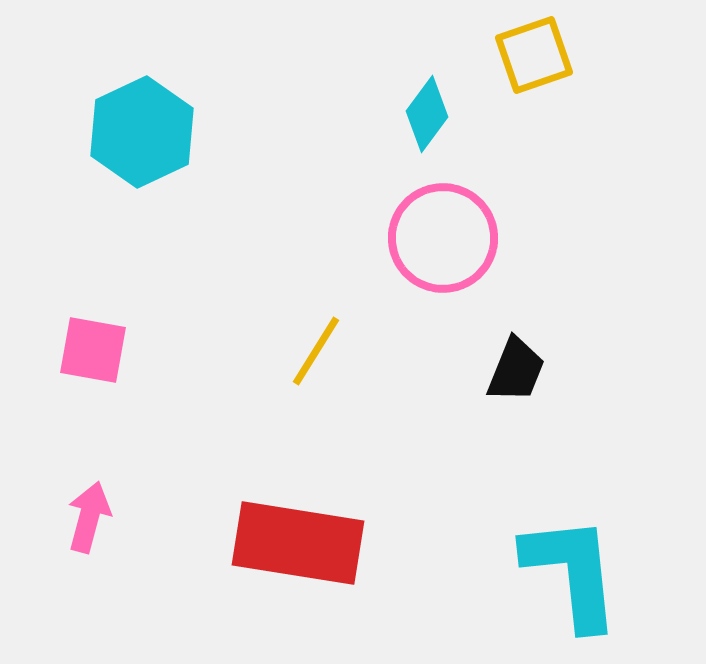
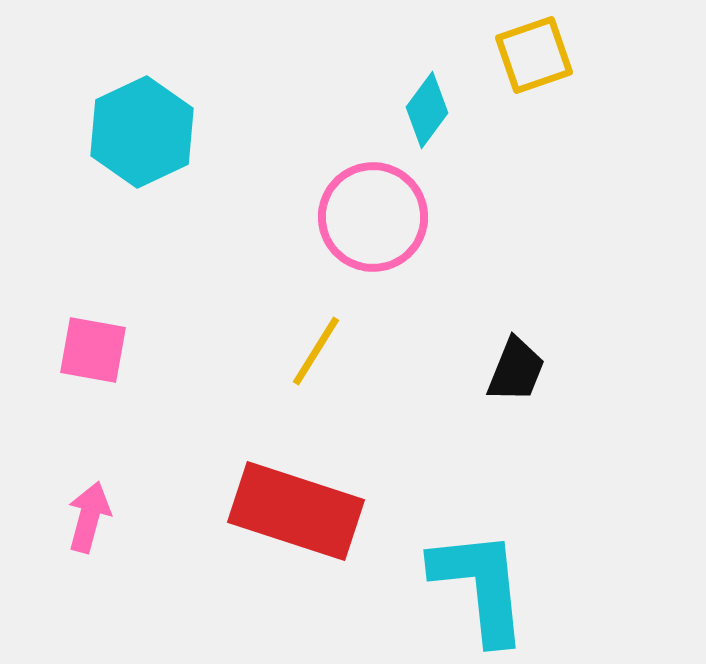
cyan diamond: moved 4 px up
pink circle: moved 70 px left, 21 px up
red rectangle: moved 2 px left, 32 px up; rotated 9 degrees clockwise
cyan L-shape: moved 92 px left, 14 px down
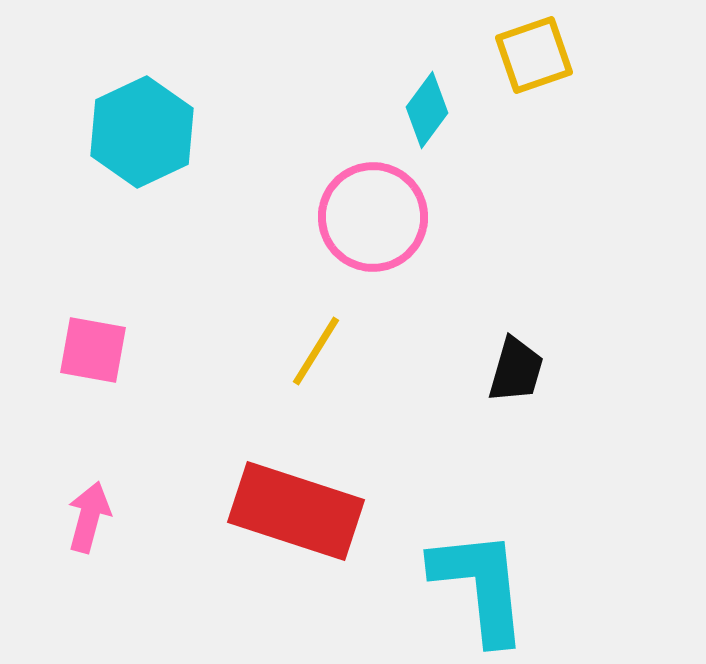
black trapezoid: rotated 6 degrees counterclockwise
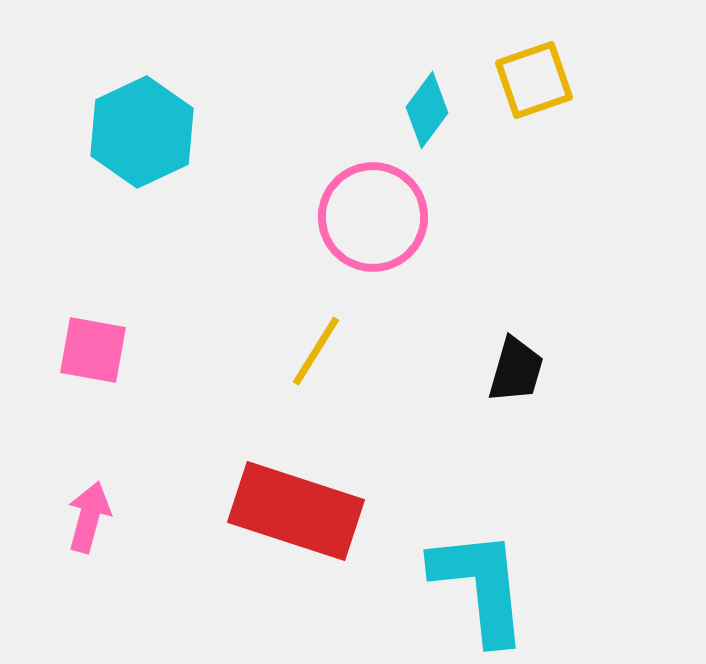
yellow square: moved 25 px down
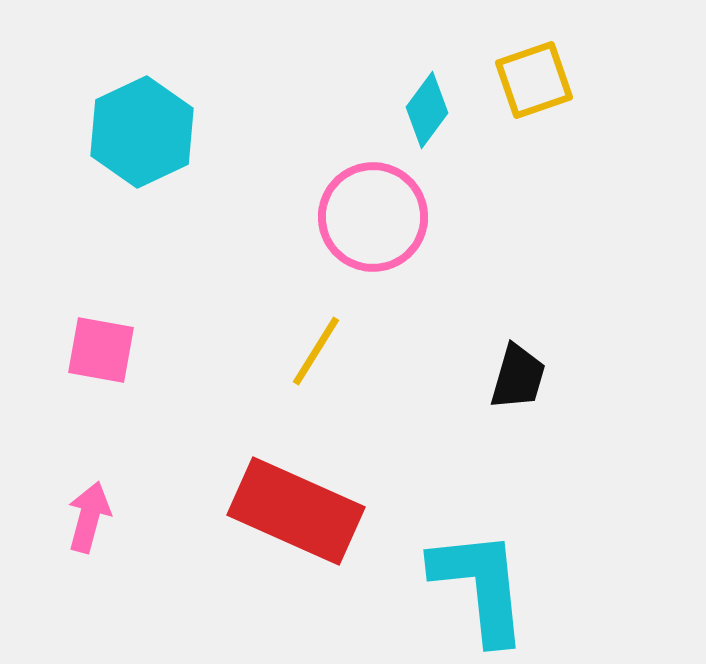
pink square: moved 8 px right
black trapezoid: moved 2 px right, 7 px down
red rectangle: rotated 6 degrees clockwise
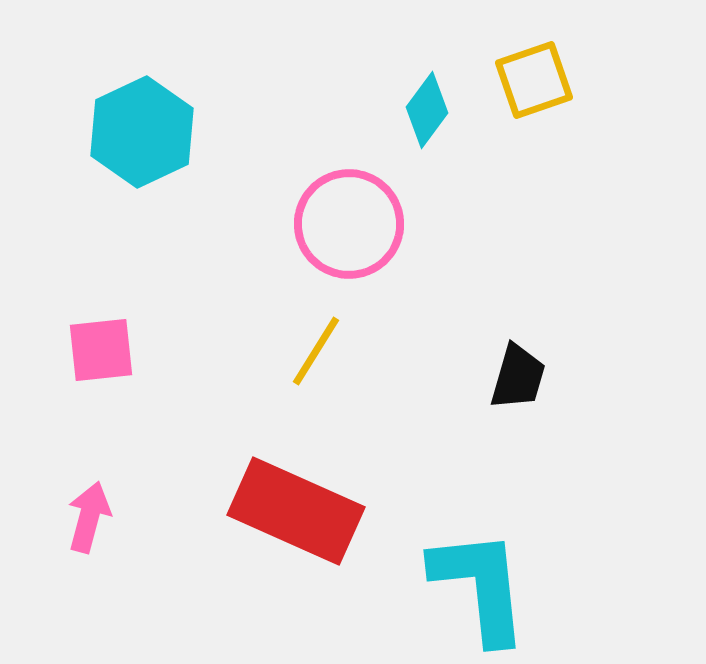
pink circle: moved 24 px left, 7 px down
pink square: rotated 16 degrees counterclockwise
